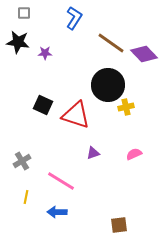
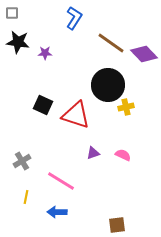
gray square: moved 12 px left
pink semicircle: moved 11 px left, 1 px down; rotated 49 degrees clockwise
brown square: moved 2 px left
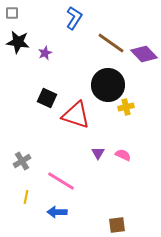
purple star: rotated 24 degrees counterclockwise
black square: moved 4 px right, 7 px up
purple triangle: moved 5 px right; rotated 40 degrees counterclockwise
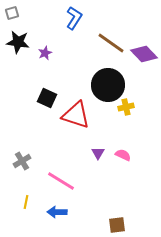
gray square: rotated 16 degrees counterclockwise
yellow line: moved 5 px down
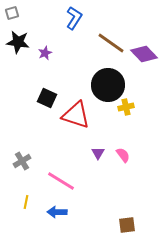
pink semicircle: rotated 28 degrees clockwise
brown square: moved 10 px right
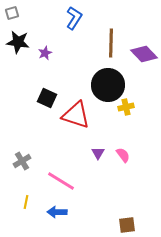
brown line: rotated 56 degrees clockwise
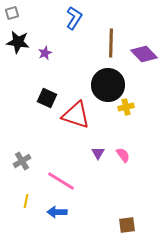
yellow line: moved 1 px up
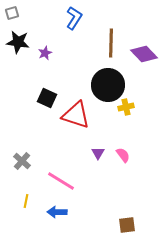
gray cross: rotated 18 degrees counterclockwise
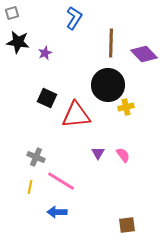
red triangle: rotated 24 degrees counterclockwise
gray cross: moved 14 px right, 4 px up; rotated 18 degrees counterclockwise
yellow line: moved 4 px right, 14 px up
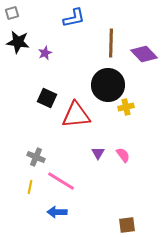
blue L-shape: rotated 45 degrees clockwise
